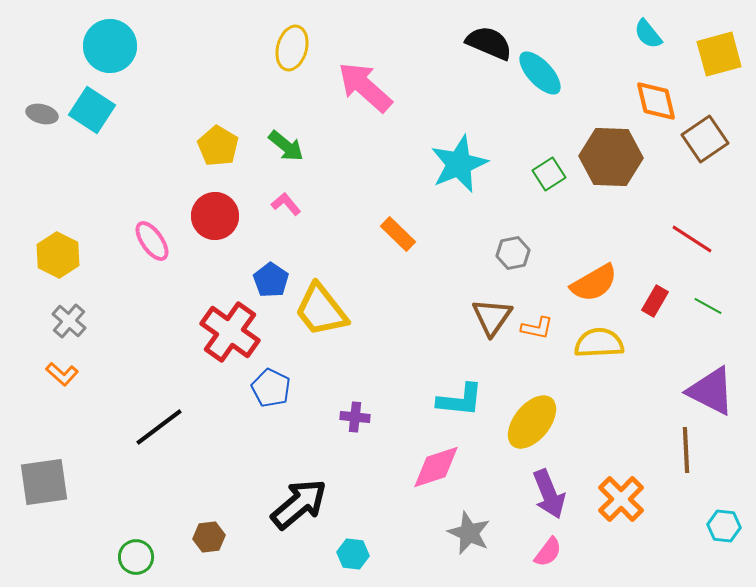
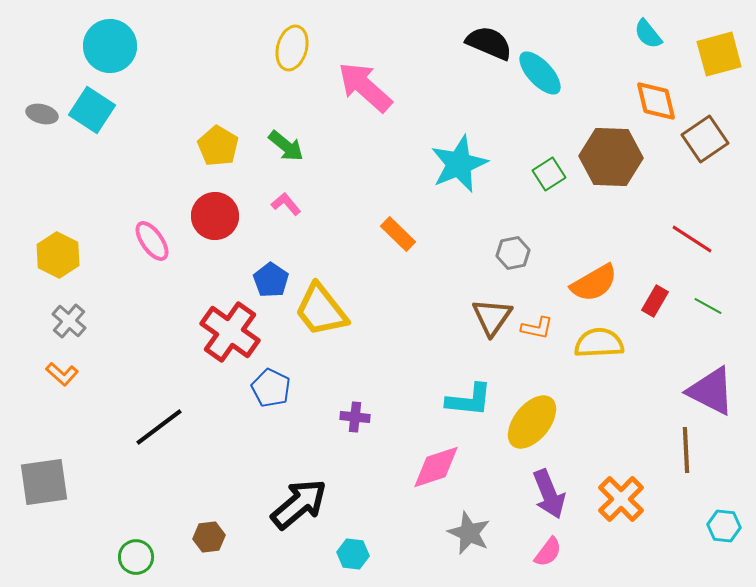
cyan L-shape at (460, 400): moved 9 px right
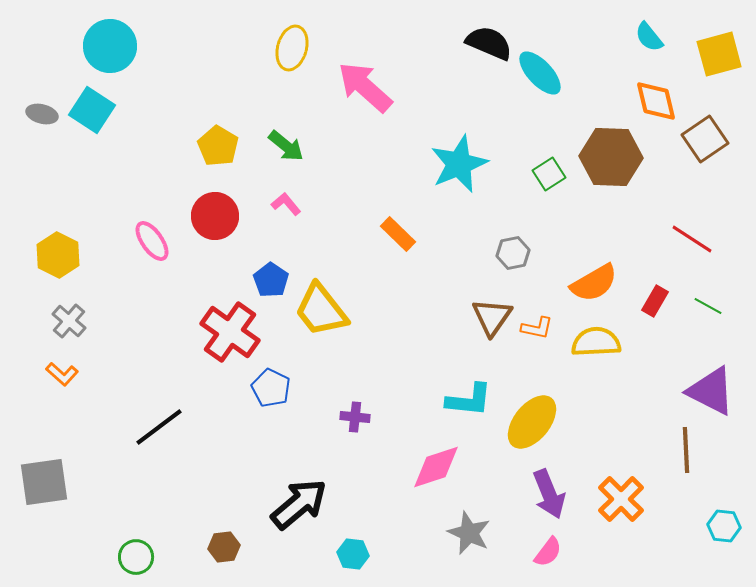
cyan semicircle at (648, 34): moved 1 px right, 3 px down
yellow semicircle at (599, 343): moved 3 px left, 1 px up
brown hexagon at (209, 537): moved 15 px right, 10 px down
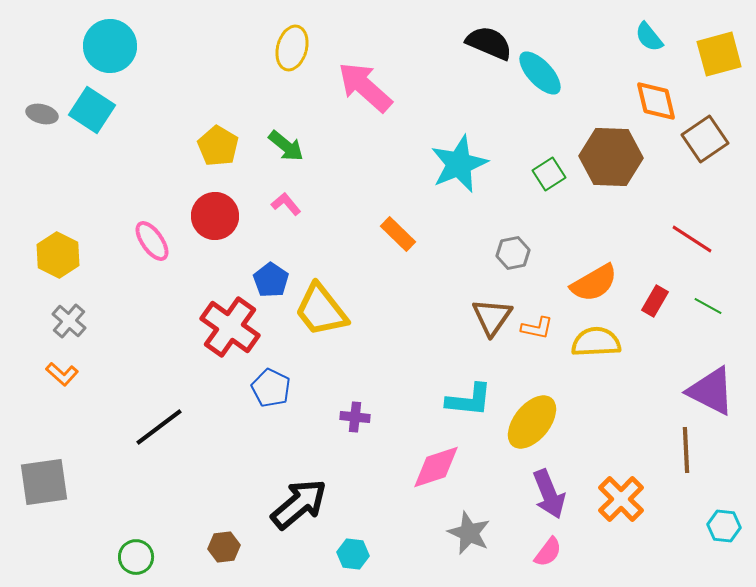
red cross at (230, 332): moved 5 px up
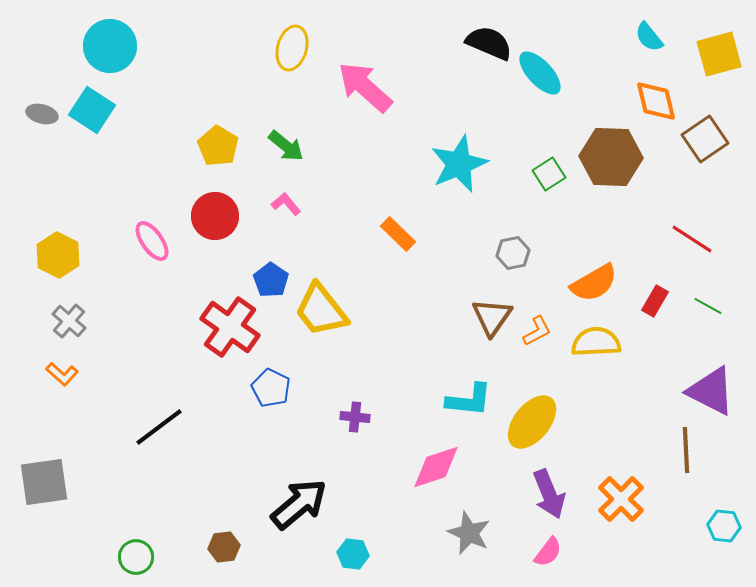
orange L-shape at (537, 328): moved 3 px down; rotated 40 degrees counterclockwise
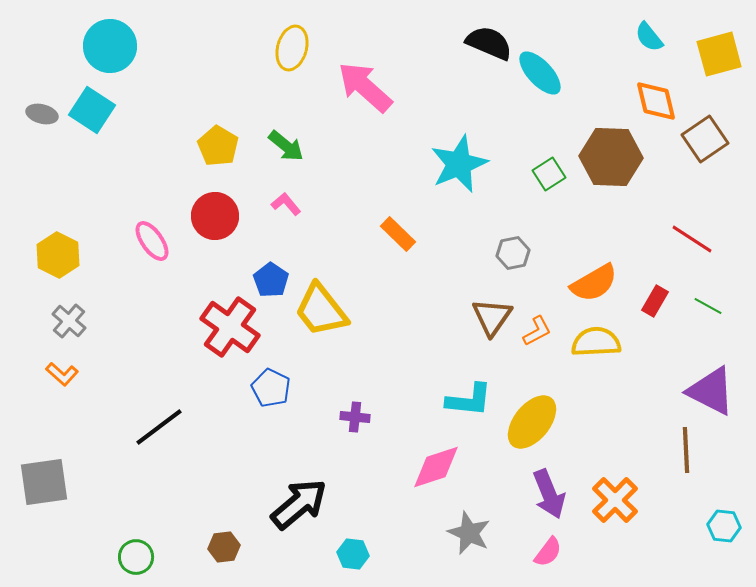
orange cross at (621, 499): moved 6 px left, 1 px down
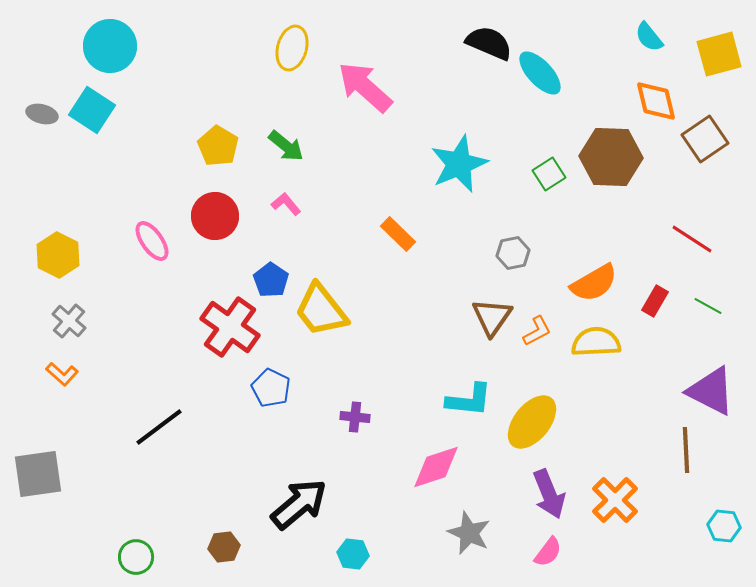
gray square at (44, 482): moved 6 px left, 8 px up
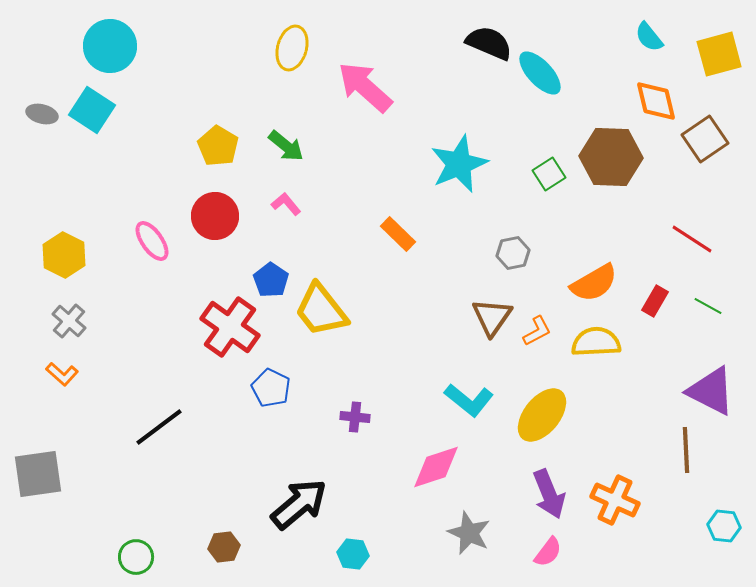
yellow hexagon at (58, 255): moved 6 px right
cyan L-shape at (469, 400): rotated 33 degrees clockwise
yellow ellipse at (532, 422): moved 10 px right, 7 px up
orange cross at (615, 500): rotated 21 degrees counterclockwise
